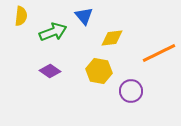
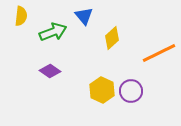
yellow diamond: rotated 35 degrees counterclockwise
yellow hexagon: moved 3 px right, 19 px down; rotated 15 degrees clockwise
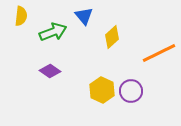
yellow diamond: moved 1 px up
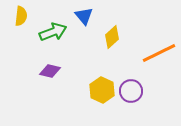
purple diamond: rotated 20 degrees counterclockwise
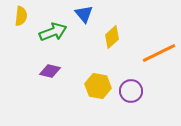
blue triangle: moved 2 px up
yellow hexagon: moved 4 px left, 4 px up; rotated 15 degrees counterclockwise
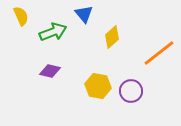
yellow semicircle: rotated 30 degrees counterclockwise
orange line: rotated 12 degrees counterclockwise
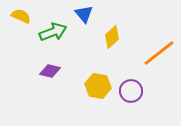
yellow semicircle: rotated 42 degrees counterclockwise
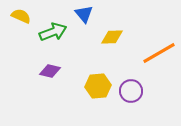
yellow diamond: rotated 40 degrees clockwise
orange line: rotated 8 degrees clockwise
yellow hexagon: rotated 15 degrees counterclockwise
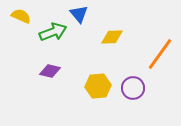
blue triangle: moved 5 px left
orange line: moved 1 px right, 1 px down; rotated 24 degrees counterclockwise
purple circle: moved 2 px right, 3 px up
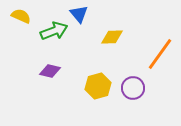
green arrow: moved 1 px right, 1 px up
yellow hexagon: rotated 10 degrees counterclockwise
